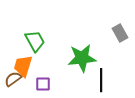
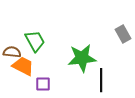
gray rectangle: moved 3 px right, 1 px down
orange trapezoid: rotated 100 degrees clockwise
brown semicircle: moved 1 px left, 27 px up; rotated 42 degrees clockwise
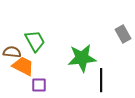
purple square: moved 4 px left, 1 px down
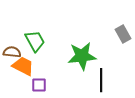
green star: moved 2 px up
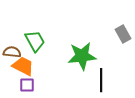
purple square: moved 12 px left
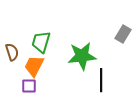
gray rectangle: rotated 60 degrees clockwise
green trapezoid: moved 6 px right, 1 px down; rotated 135 degrees counterclockwise
brown semicircle: rotated 66 degrees clockwise
orange trapezoid: moved 11 px right; rotated 90 degrees counterclockwise
purple square: moved 2 px right, 1 px down
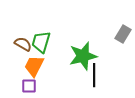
brown semicircle: moved 11 px right, 8 px up; rotated 42 degrees counterclockwise
green star: moved 1 px right; rotated 8 degrees counterclockwise
black line: moved 7 px left, 5 px up
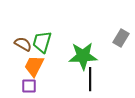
gray rectangle: moved 2 px left, 4 px down
green trapezoid: moved 1 px right
green star: rotated 12 degrees clockwise
black line: moved 4 px left, 4 px down
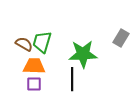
brown semicircle: moved 1 px right
green star: moved 2 px up
orange trapezoid: rotated 65 degrees clockwise
black line: moved 18 px left
purple square: moved 5 px right, 2 px up
